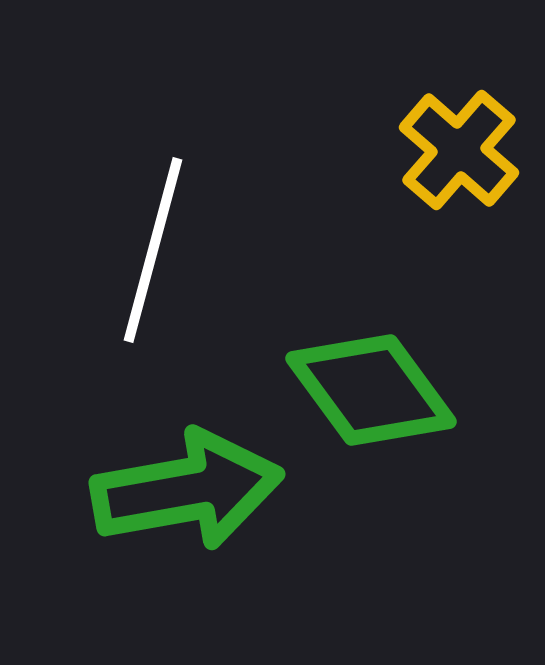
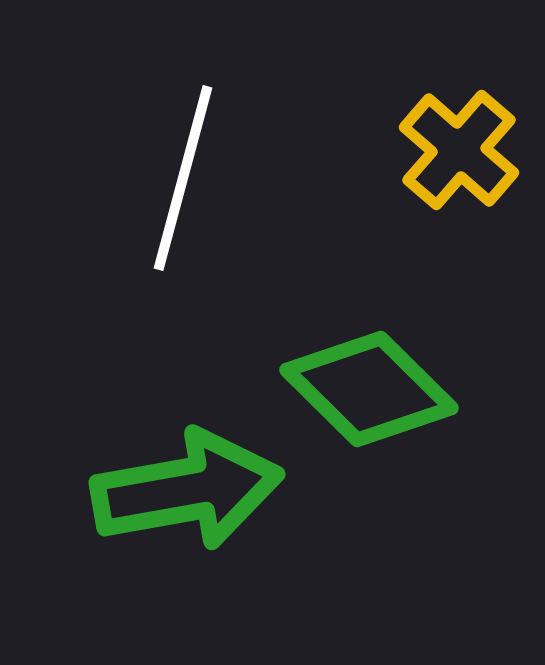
white line: moved 30 px right, 72 px up
green diamond: moved 2 px left, 1 px up; rotated 9 degrees counterclockwise
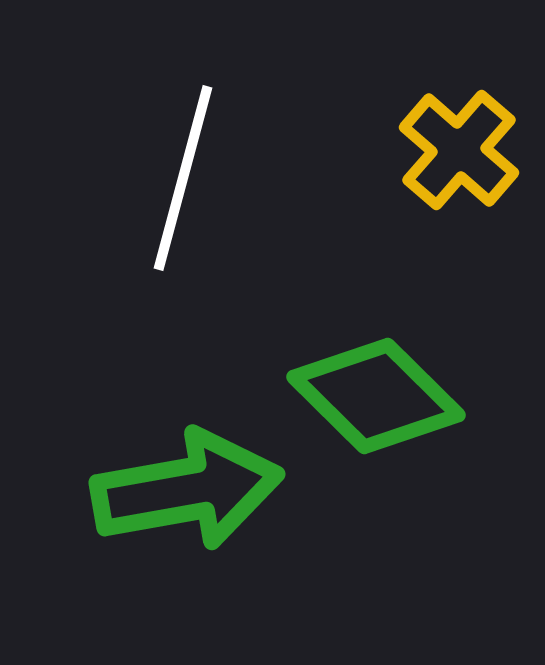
green diamond: moved 7 px right, 7 px down
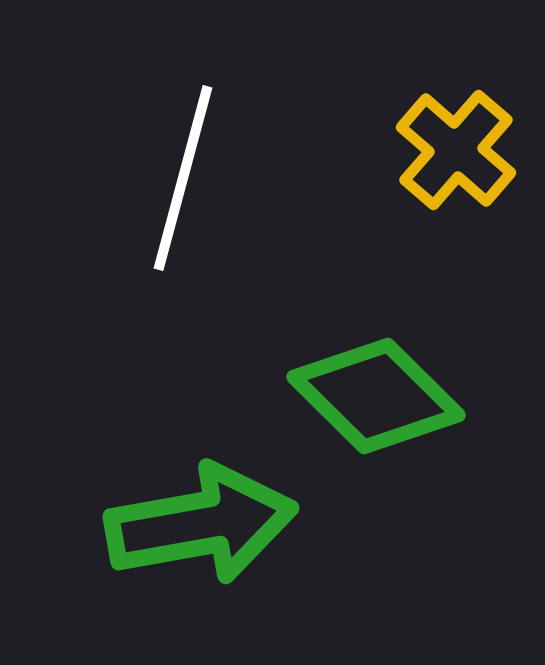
yellow cross: moved 3 px left
green arrow: moved 14 px right, 34 px down
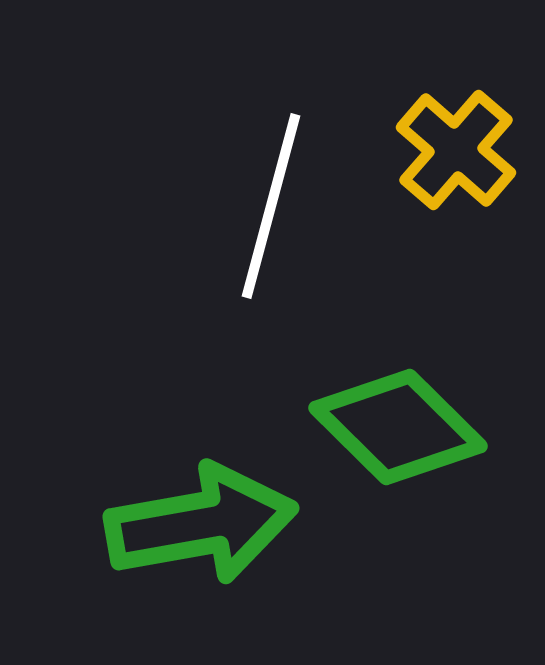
white line: moved 88 px right, 28 px down
green diamond: moved 22 px right, 31 px down
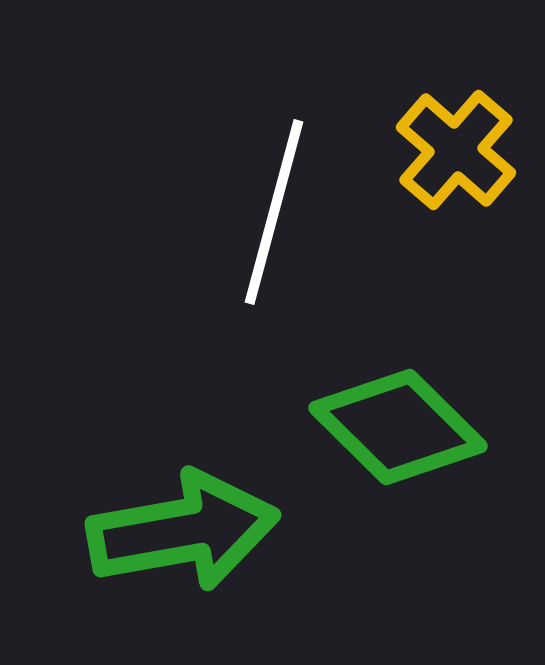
white line: moved 3 px right, 6 px down
green arrow: moved 18 px left, 7 px down
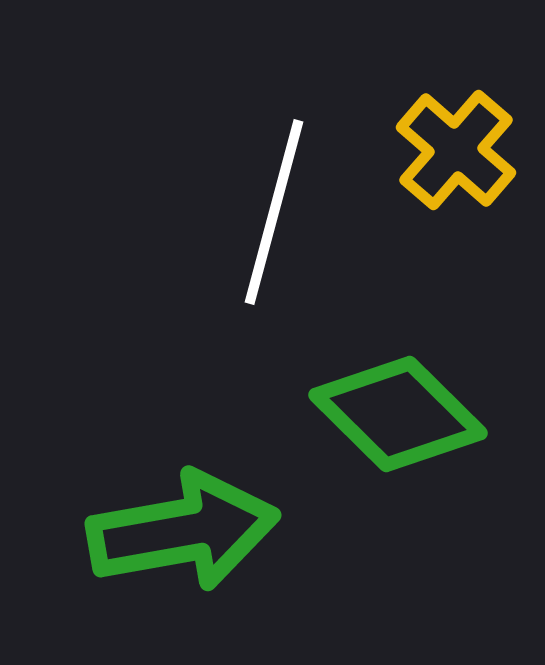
green diamond: moved 13 px up
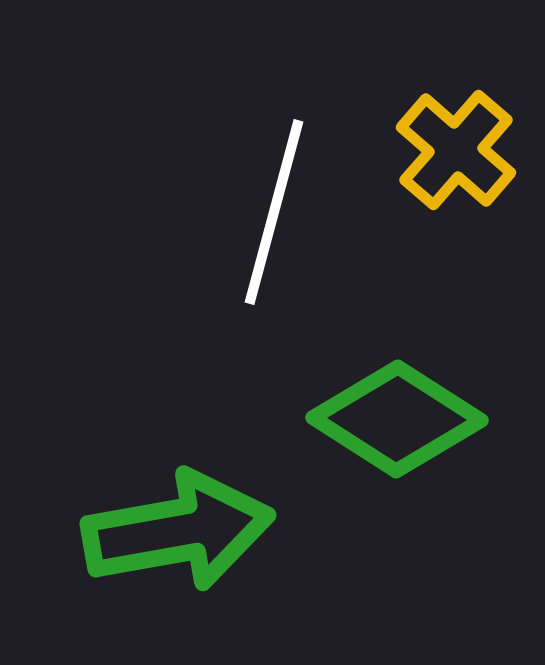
green diamond: moved 1 px left, 5 px down; rotated 12 degrees counterclockwise
green arrow: moved 5 px left
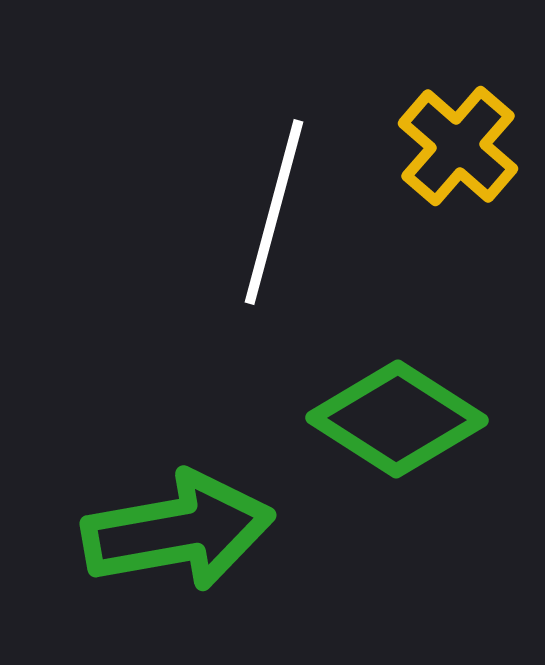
yellow cross: moved 2 px right, 4 px up
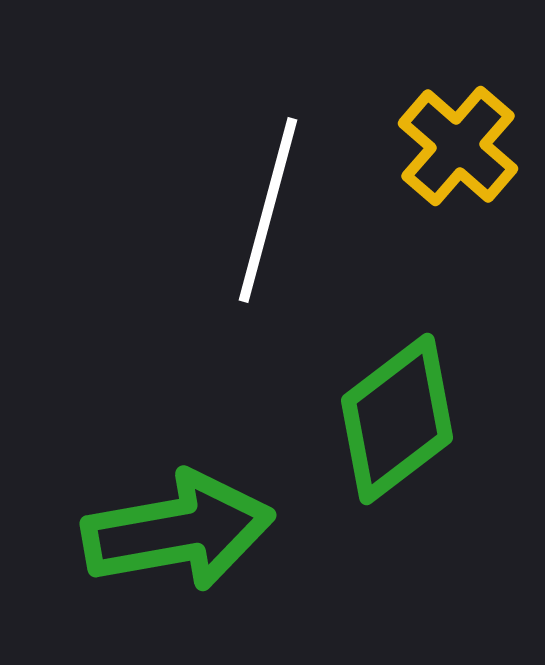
white line: moved 6 px left, 2 px up
green diamond: rotated 70 degrees counterclockwise
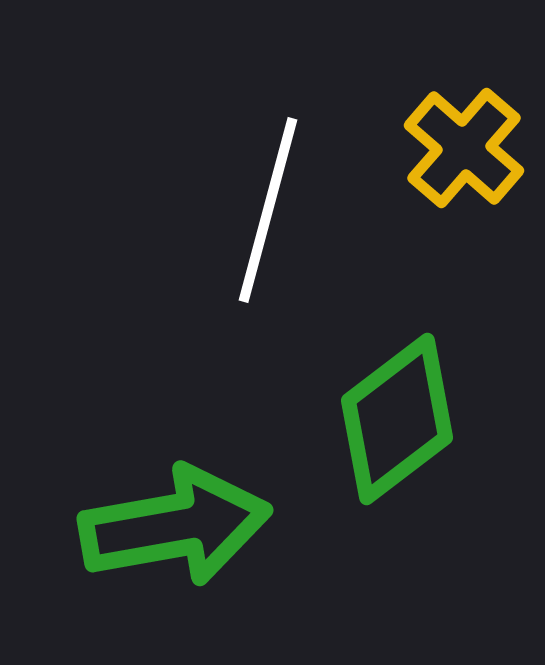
yellow cross: moved 6 px right, 2 px down
green arrow: moved 3 px left, 5 px up
